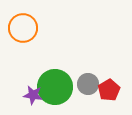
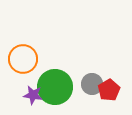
orange circle: moved 31 px down
gray circle: moved 4 px right
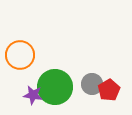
orange circle: moved 3 px left, 4 px up
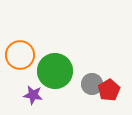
green circle: moved 16 px up
